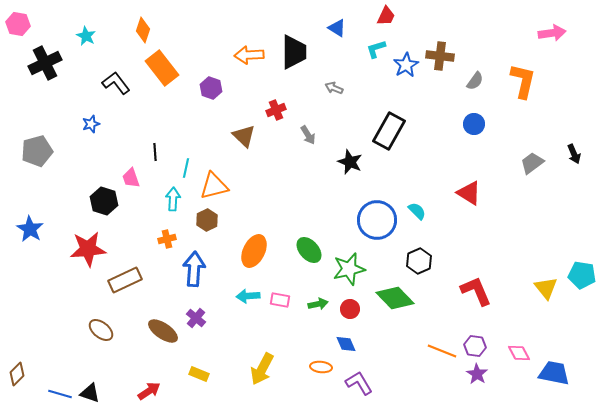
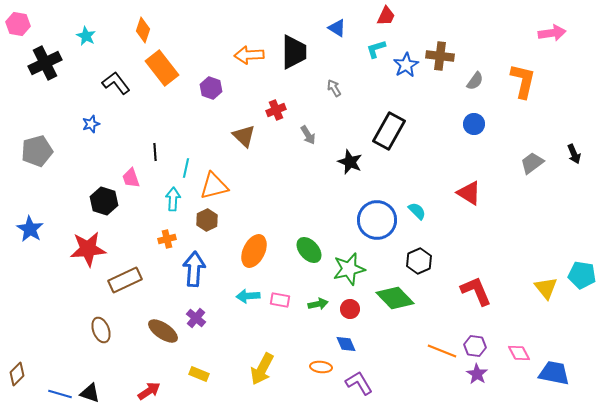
gray arrow at (334, 88): rotated 36 degrees clockwise
brown ellipse at (101, 330): rotated 30 degrees clockwise
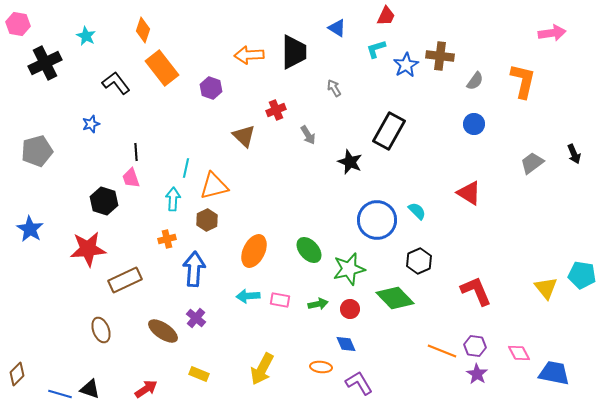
black line at (155, 152): moved 19 px left
red arrow at (149, 391): moved 3 px left, 2 px up
black triangle at (90, 393): moved 4 px up
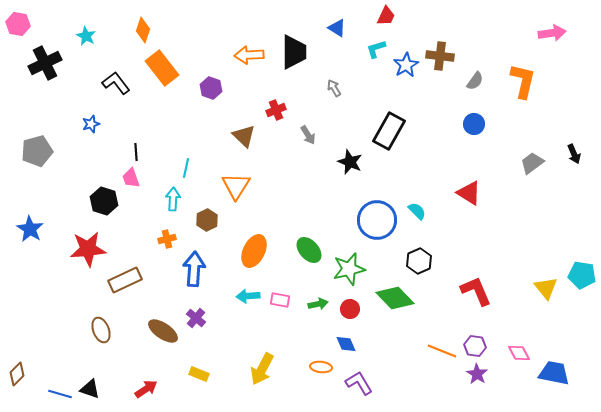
orange triangle at (214, 186): moved 22 px right; rotated 44 degrees counterclockwise
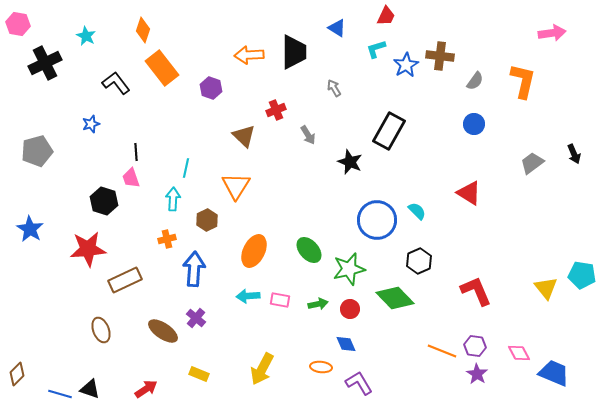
blue trapezoid at (554, 373): rotated 12 degrees clockwise
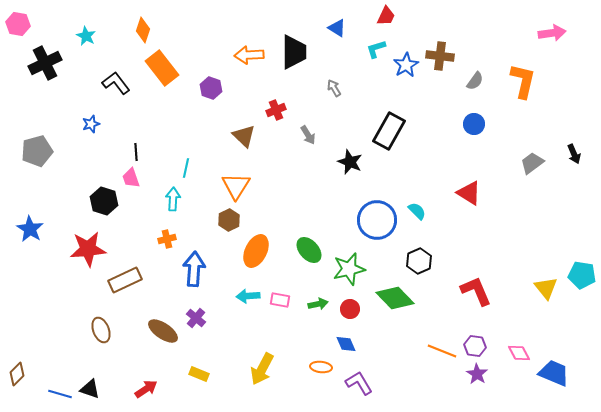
brown hexagon at (207, 220): moved 22 px right
orange ellipse at (254, 251): moved 2 px right
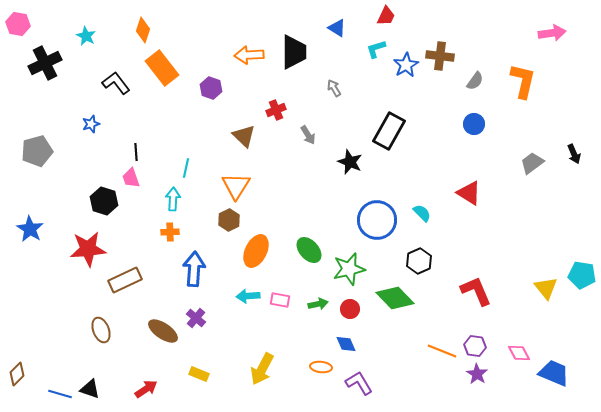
cyan semicircle at (417, 211): moved 5 px right, 2 px down
orange cross at (167, 239): moved 3 px right, 7 px up; rotated 12 degrees clockwise
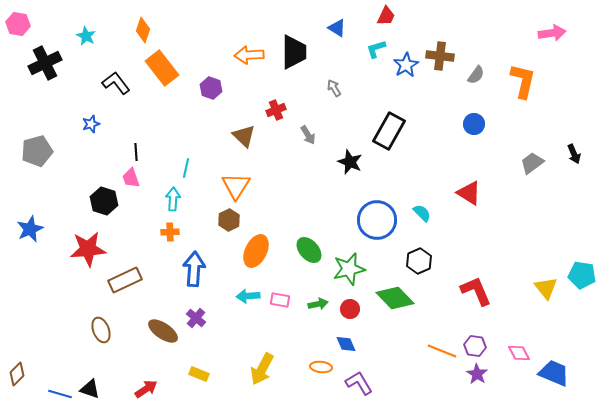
gray semicircle at (475, 81): moved 1 px right, 6 px up
blue star at (30, 229): rotated 16 degrees clockwise
